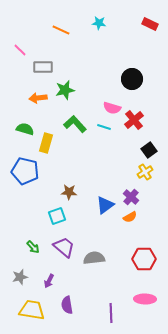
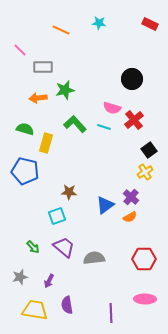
yellow trapezoid: moved 3 px right
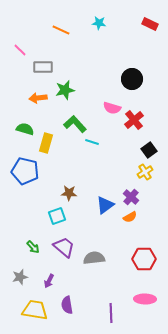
cyan line: moved 12 px left, 15 px down
brown star: moved 1 px down
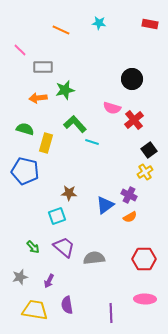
red rectangle: rotated 14 degrees counterclockwise
purple cross: moved 2 px left, 2 px up; rotated 14 degrees counterclockwise
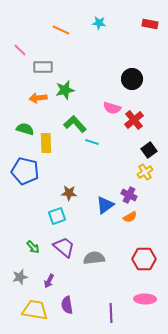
yellow rectangle: rotated 18 degrees counterclockwise
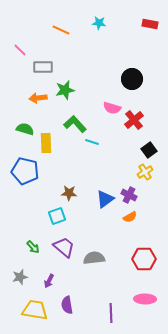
blue triangle: moved 6 px up
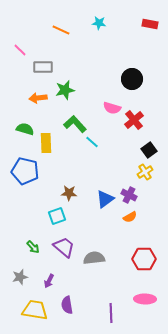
cyan line: rotated 24 degrees clockwise
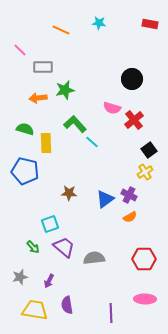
cyan square: moved 7 px left, 8 px down
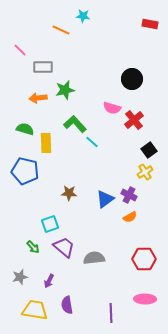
cyan star: moved 16 px left, 7 px up
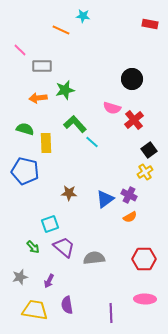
gray rectangle: moved 1 px left, 1 px up
